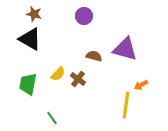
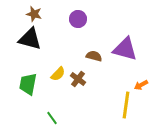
purple circle: moved 6 px left, 3 px down
black triangle: rotated 15 degrees counterclockwise
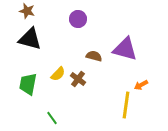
brown star: moved 7 px left, 3 px up
